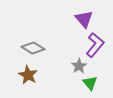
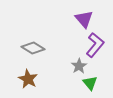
brown star: moved 4 px down
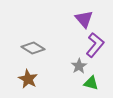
green triangle: moved 1 px right; rotated 35 degrees counterclockwise
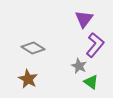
purple triangle: rotated 18 degrees clockwise
gray star: rotated 14 degrees counterclockwise
green triangle: moved 1 px up; rotated 21 degrees clockwise
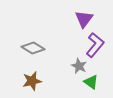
brown star: moved 4 px right, 2 px down; rotated 30 degrees clockwise
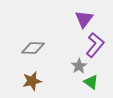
gray diamond: rotated 30 degrees counterclockwise
gray star: rotated 14 degrees clockwise
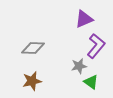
purple triangle: rotated 30 degrees clockwise
purple L-shape: moved 1 px right, 1 px down
gray star: rotated 21 degrees clockwise
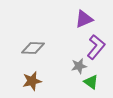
purple L-shape: moved 1 px down
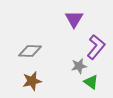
purple triangle: moved 10 px left; rotated 36 degrees counterclockwise
gray diamond: moved 3 px left, 3 px down
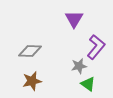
green triangle: moved 3 px left, 2 px down
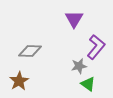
brown star: moved 13 px left; rotated 18 degrees counterclockwise
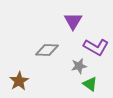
purple triangle: moved 1 px left, 2 px down
purple L-shape: rotated 80 degrees clockwise
gray diamond: moved 17 px right, 1 px up
green triangle: moved 2 px right
